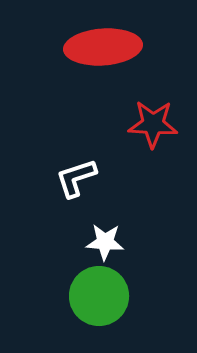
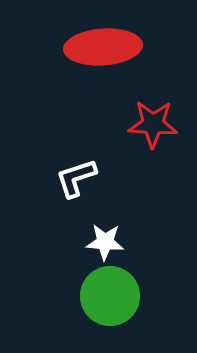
green circle: moved 11 px right
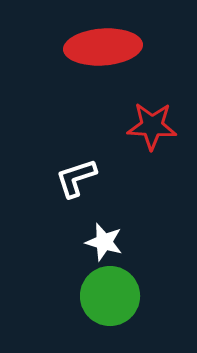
red star: moved 1 px left, 2 px down
white star: moved 1 px left; rotated 12 degrees clockwise
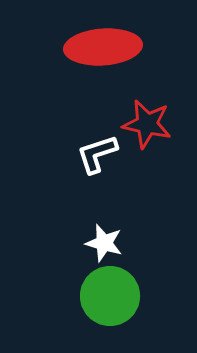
red star: moved 5 px left, 2 px up; rotated 9 degrees clockwise
white L-shape: moved 21 px right, 24 px up
white star: moved 1 px down
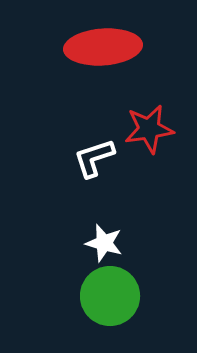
red star: moved 2 px right, 5 px down; rotated 21 degrees counterclockwise
white L-shape: moved 3 px left, 4 px down
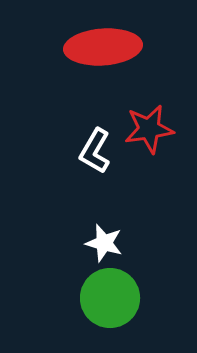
white L-shape: moved 1 px right, 7 px up; rotated 42 degrees counterclockwise
green circle: moved 2 px down
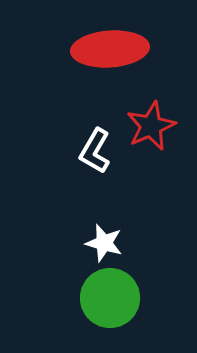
red ellipse: moved 7 px right, 2 px down
red star: moved 2 px right, 3 px up; rotated 15 degrees counterclockwise
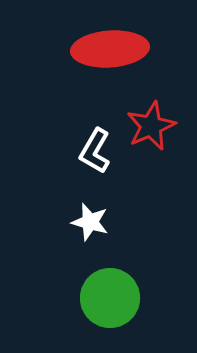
white star: moved 14 px left, 21 px up
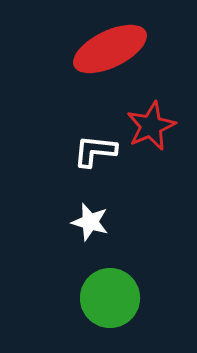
red ellipse: rotated 22 degrees counterclockwise
white L-shape: rotated 66 degrees clockwise
